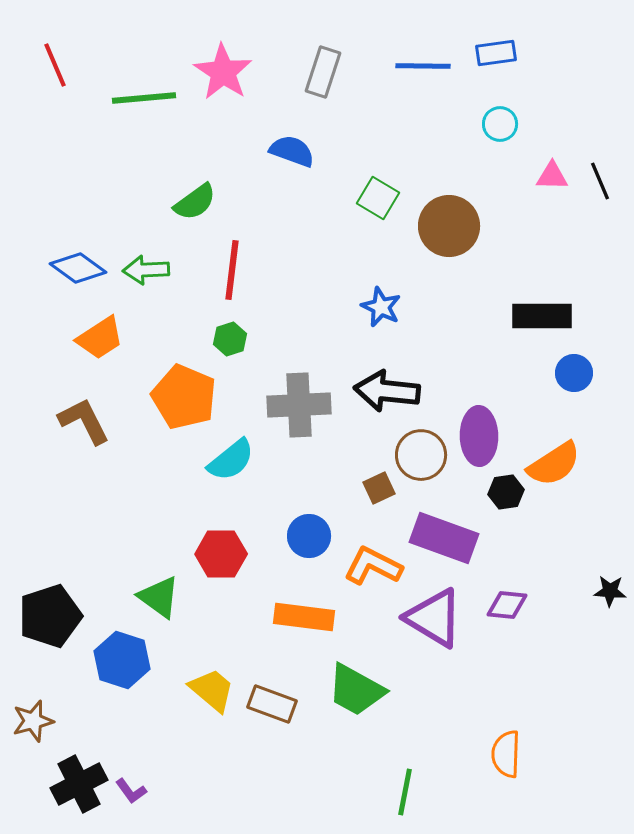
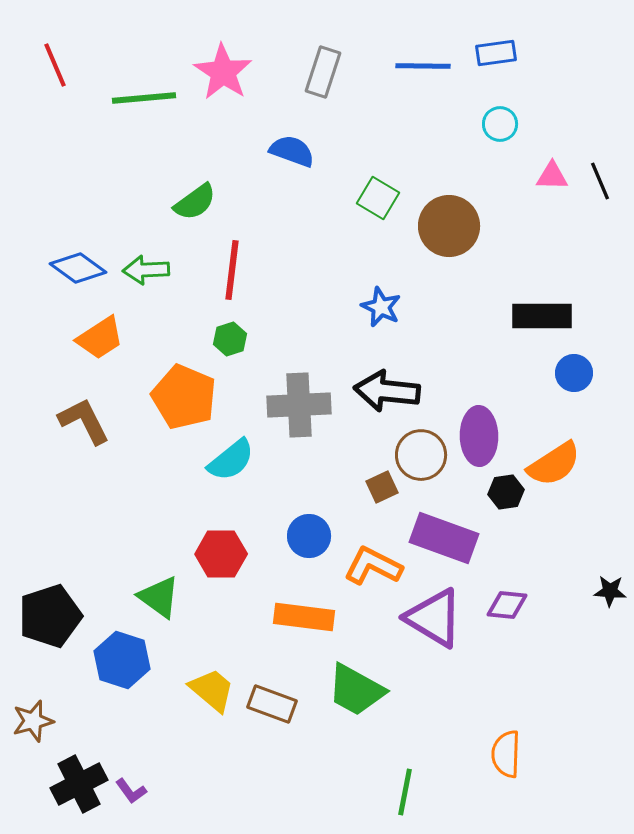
brown square at (379, 488): moved 3 px right, 1 px up
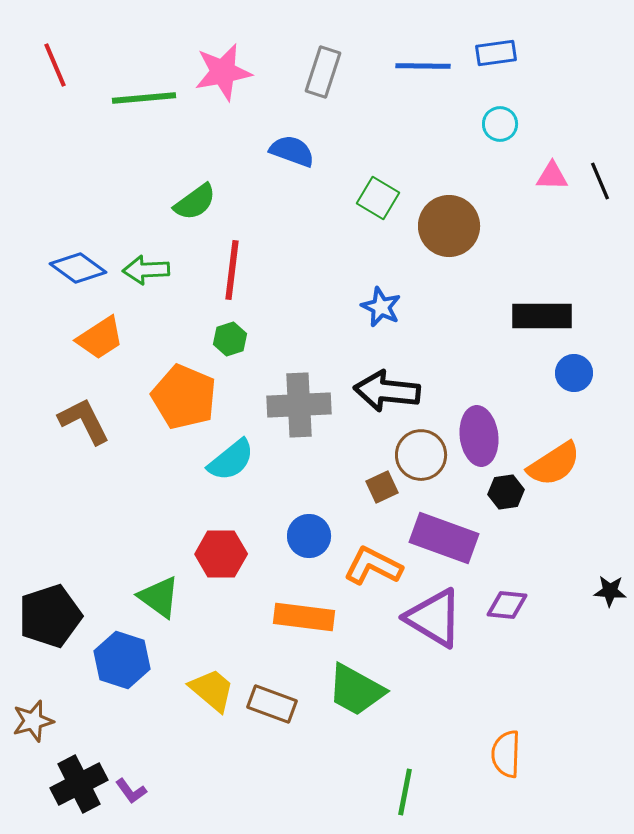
pink star at (223, 72): rotated 28 degrees clockwise
purple ellipse at (479, 436): rotated 6 degrees counterclockwise
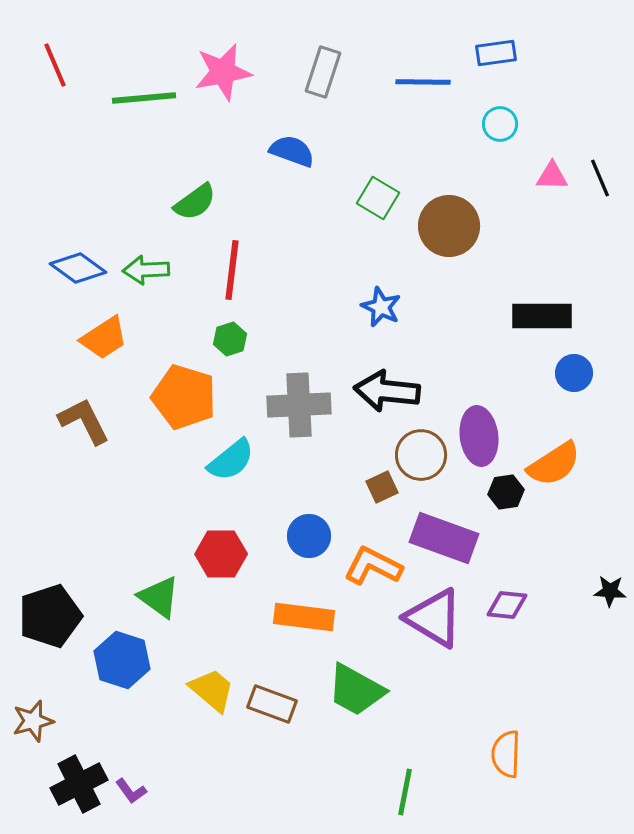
blue line at (423, 66): moved 16 px down
black line at (600, 181): moved 3 px up
orange trapezoid at (100, 338): moved 4 px right
orange pentagon at (184, 397): rotated 6 degrees counterclockwise
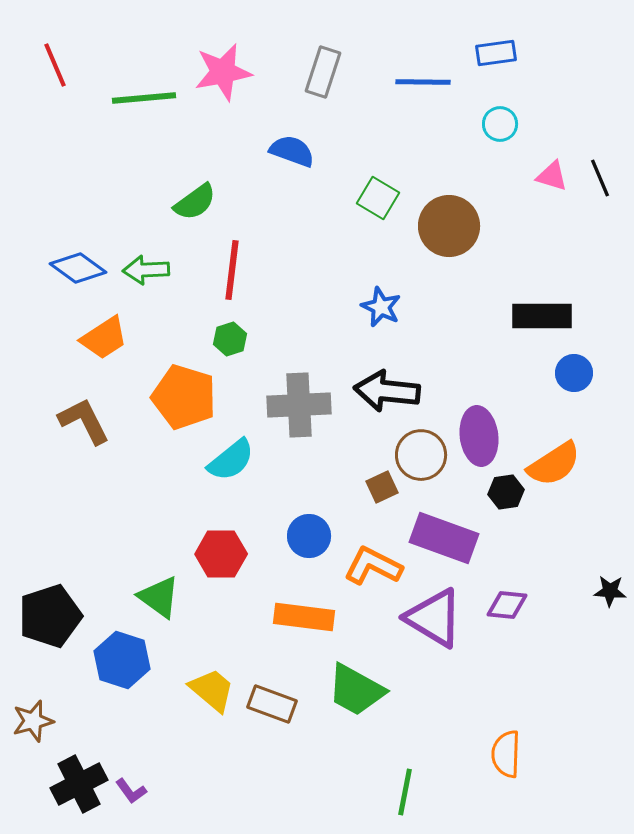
pink triangle at (552, 176): rotated 16 degrees clockwise
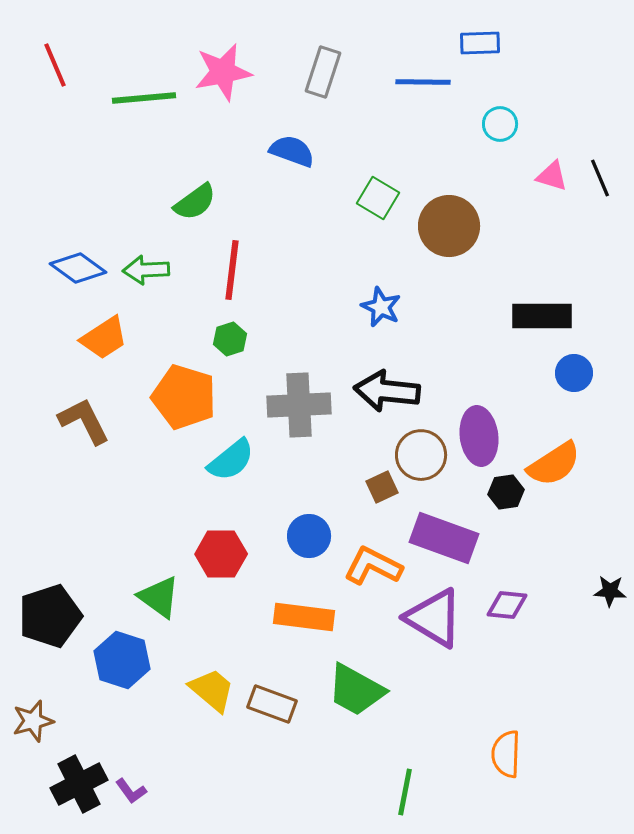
blue rectangle at (496, 53): moved 16 px left, 10 px up; rotated 6 degrees clockwise
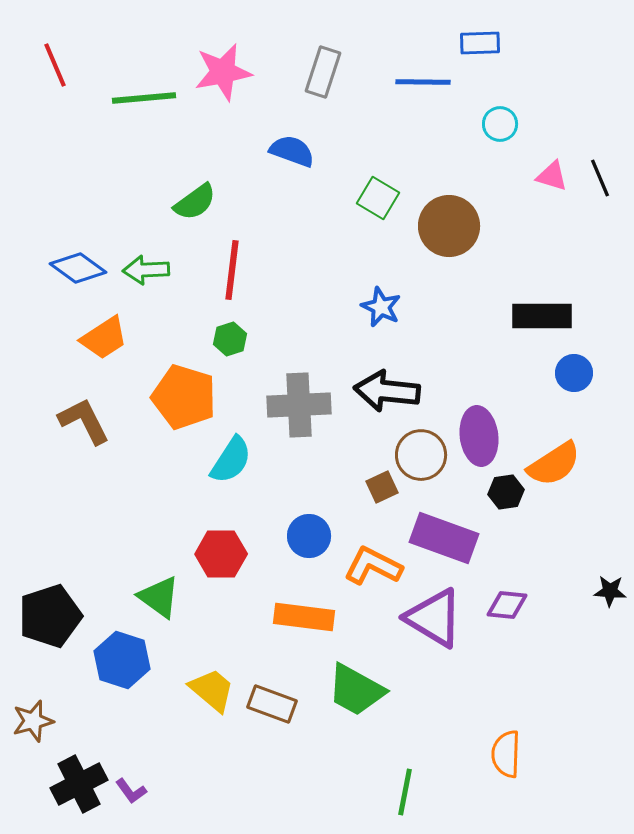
cyan semicircle at (231, 460): rotated 18 degrees counterclockwise
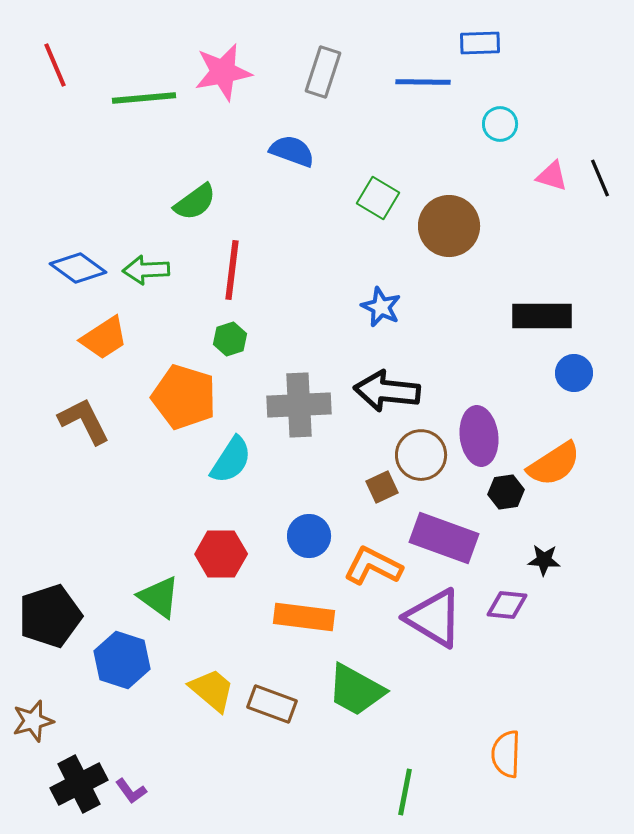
black star at (610, 591): moved 66 px left, 31 px up
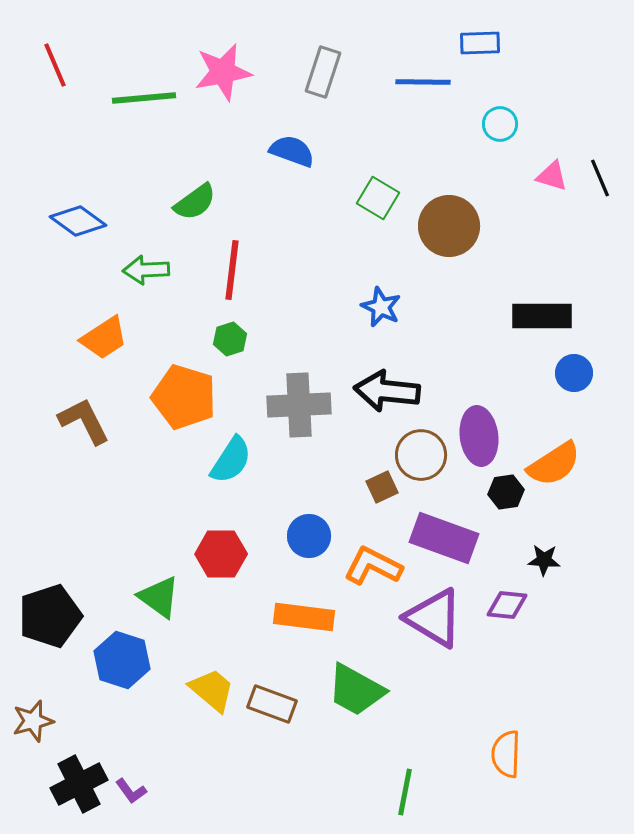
blue diamond at (78, 268): moved 47 px up
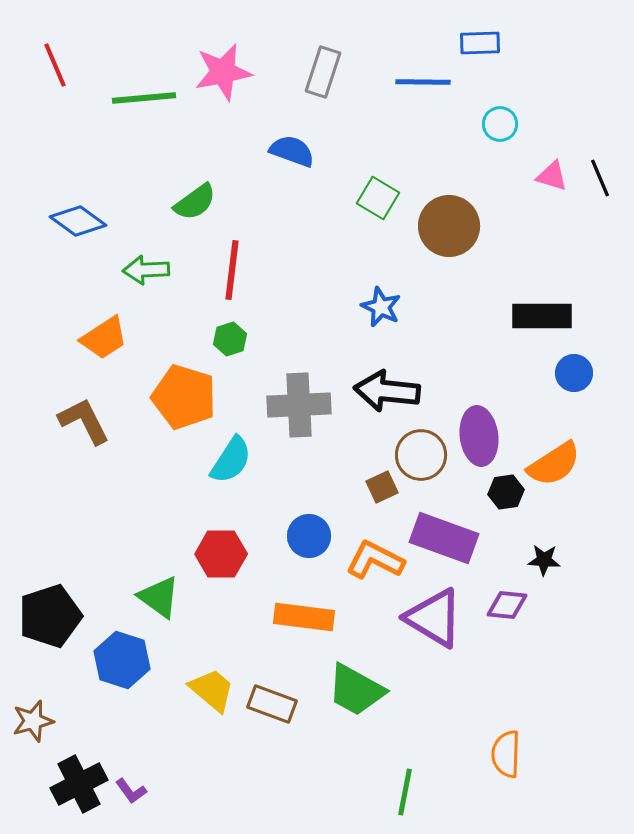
orange L-shape at (373, 566): moved 2 px right, 6 px up
